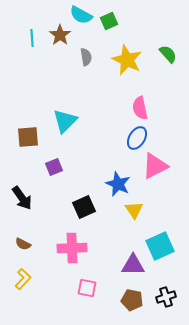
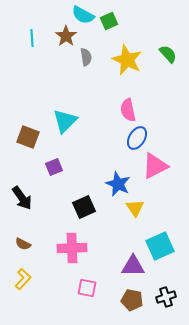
cyan semicircle: moved 2 px right
brown star: moved 6 px right, 1 px down
pink semicircle: moved 12 px left, 2 px down
brown square: rotated 25 degrees clockwise
yellow triangle: moved 1 px right, 2 px up
purple triangle: moved 1 px down
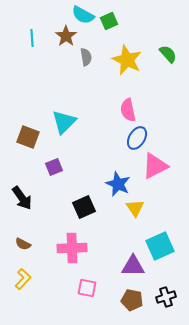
cyan triangle: moved 1 px left, 1 px down
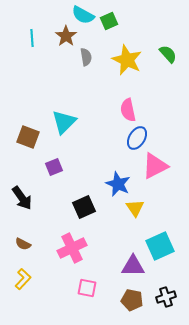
pink cross: rotated 24 degrees counterclockwise
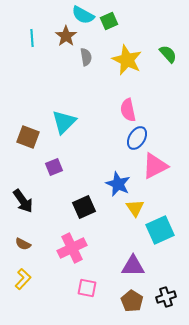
black arrow: moved 1 px right, 3 px down
cyan square: moved 16 px up
brown pentagon: moved 1 px down; rotated 20 degrees clockwise
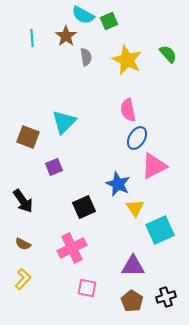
pink triangle: moved 1 px left
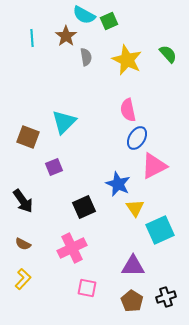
cyan semicircle: moved 1 px right
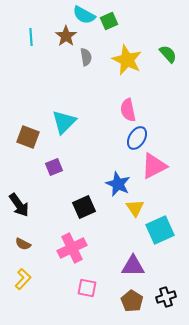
cyan line: moved 1 px left, 1 px up
black arrow: moved 4 px left, 4 px down
